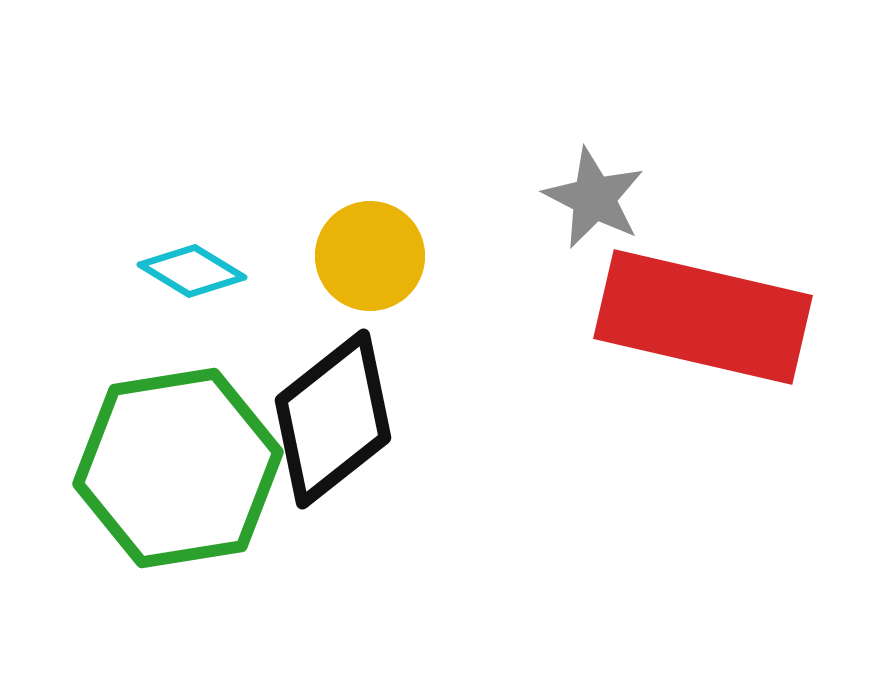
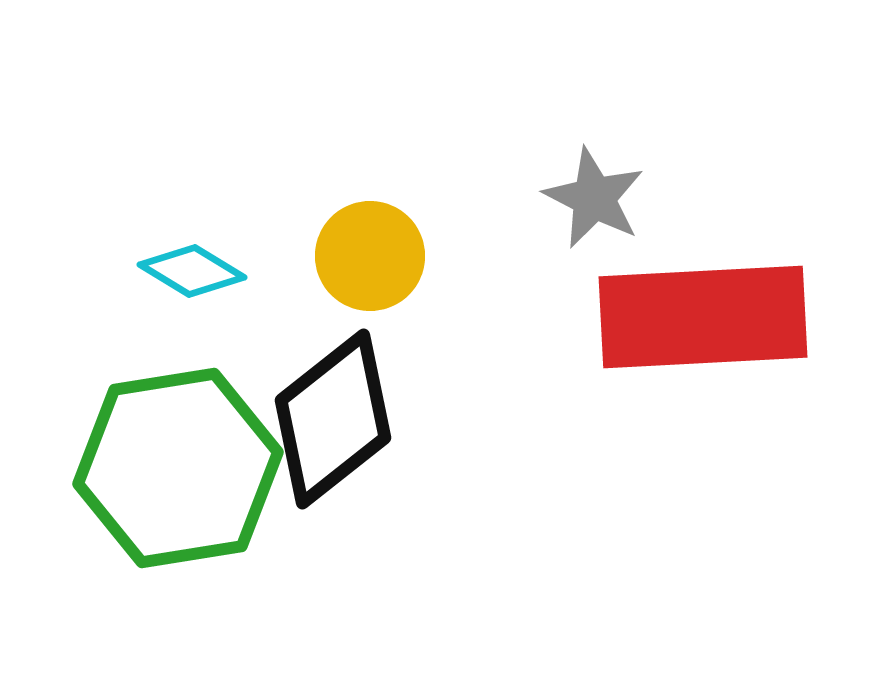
red rectangle: rotated 16 degrees counterclockwise
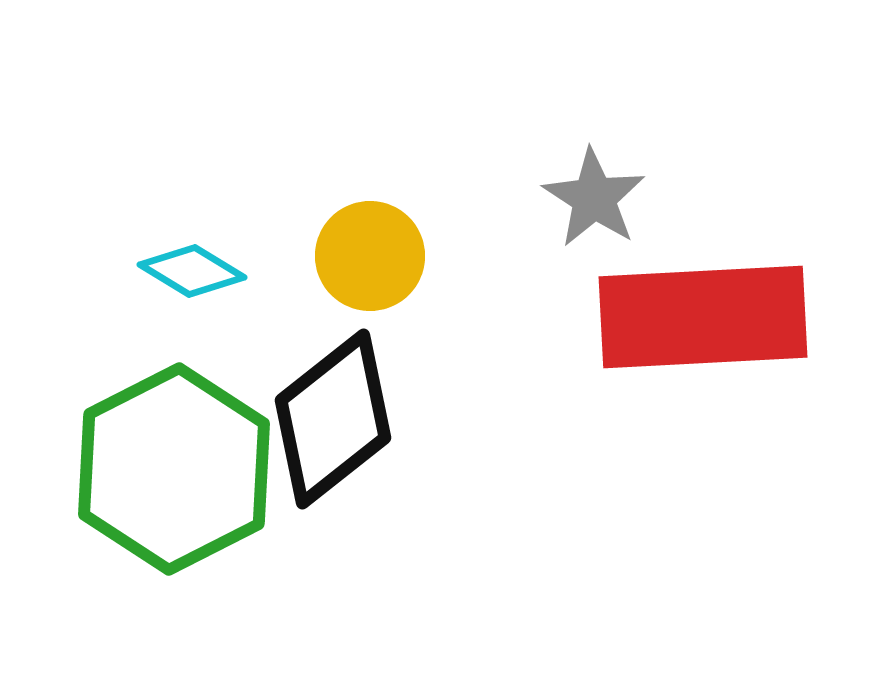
gray star: rotated 6 degrees clockwise
green hexagon: moved 4 px left, 1 px down; rotated 18 degrees counterclockwise
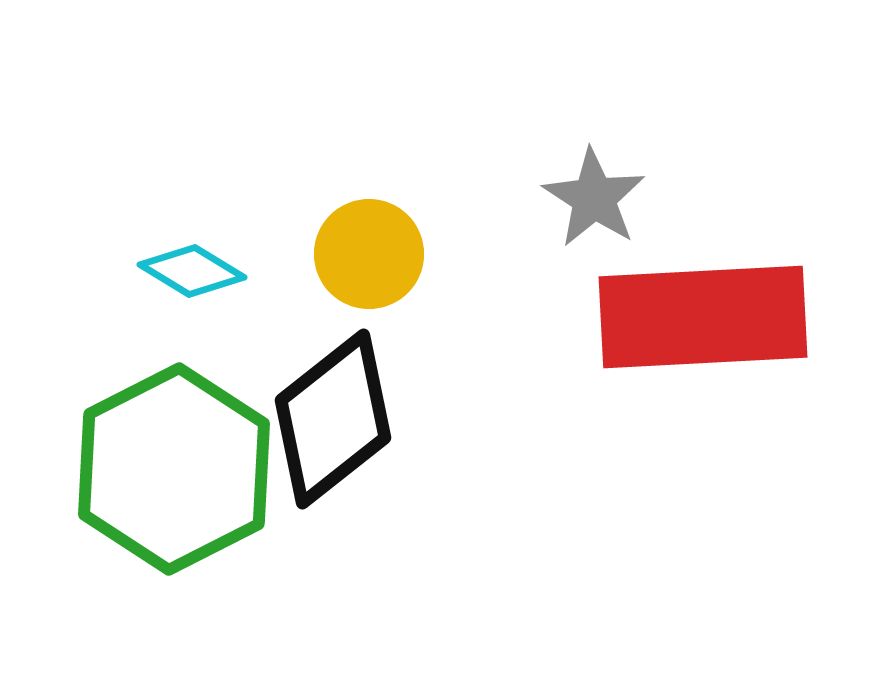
yellow circle: moved 1 px left, 2 px up
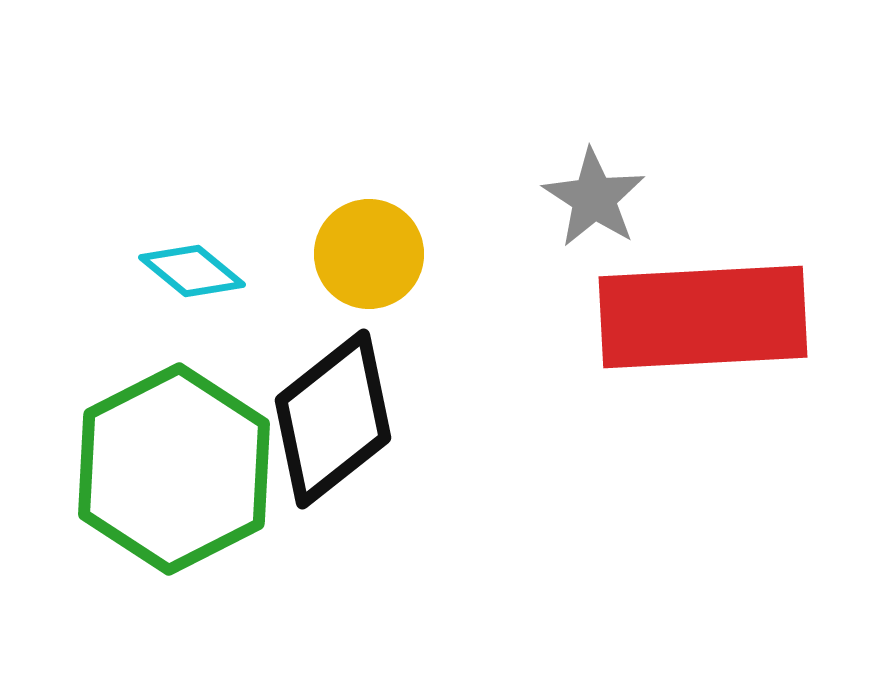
cyan diamond: rotated 8 degrees clockwise
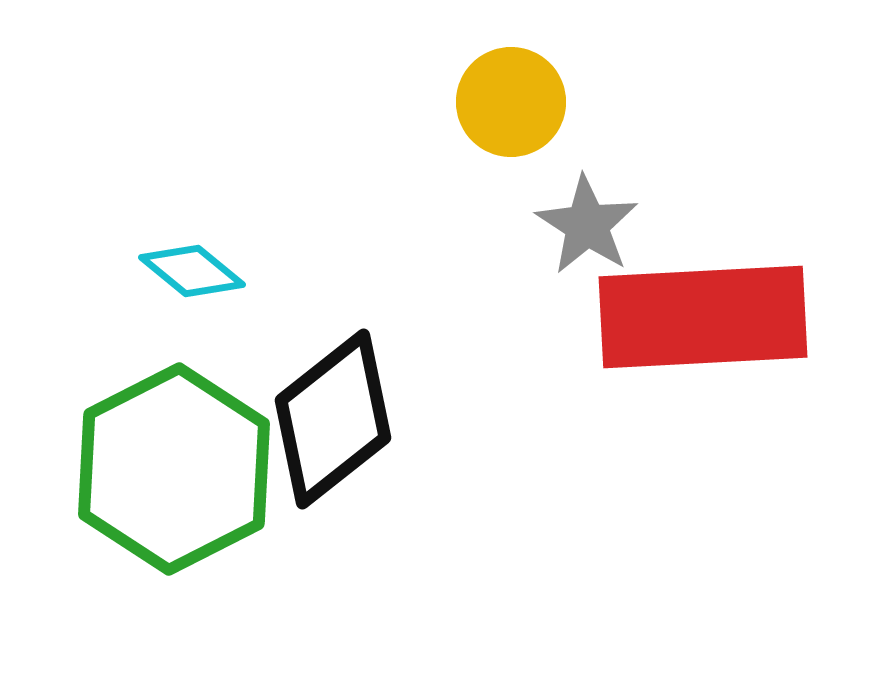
gray star: moved 7 px left, 27 px down
yellow circle: moved 142 px right, 152 px up
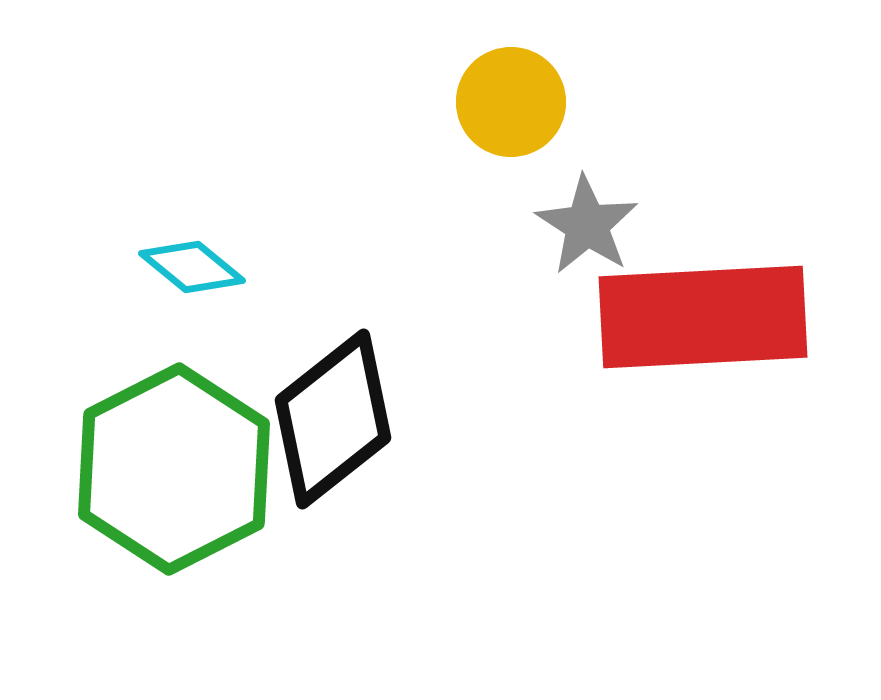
cyan diamond: moved 4 px up
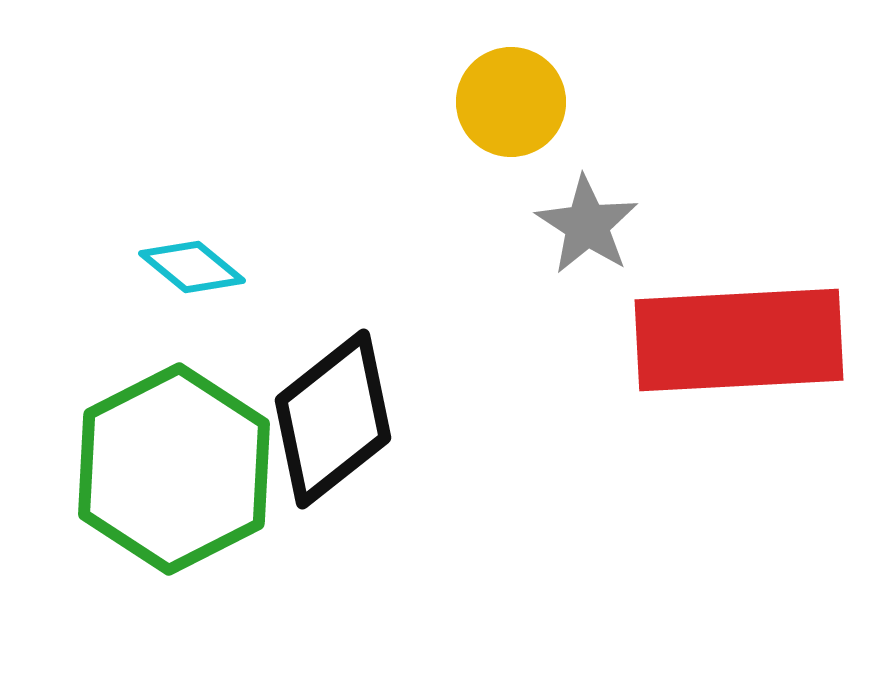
red rectangle: moved 36 px right, 23 px down
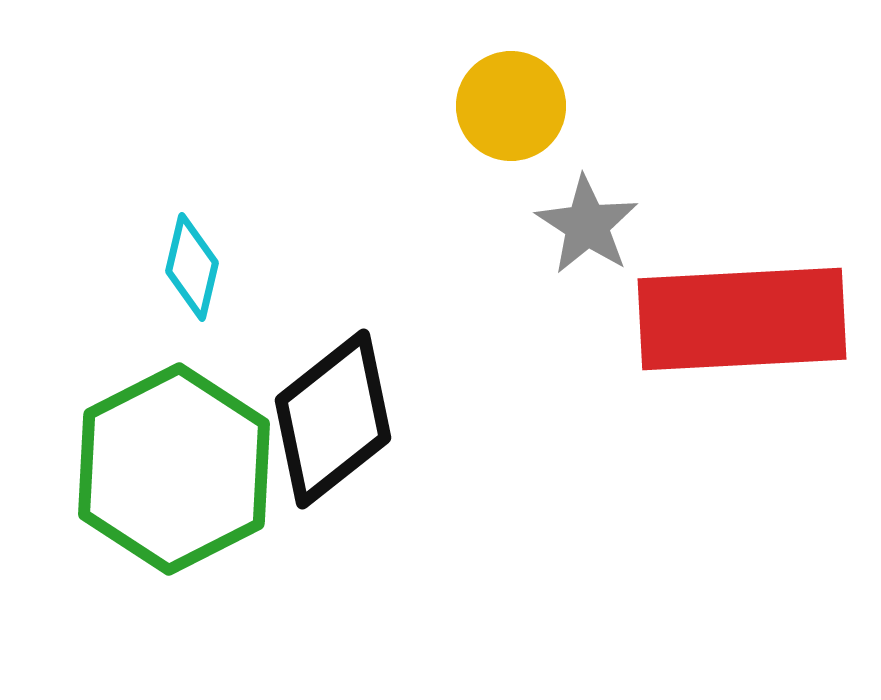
yellow circle: moved 4 px down
cyan diamond: rotated 64 degrees clockwise
red rectangle: moved 3 px right, 21 px up
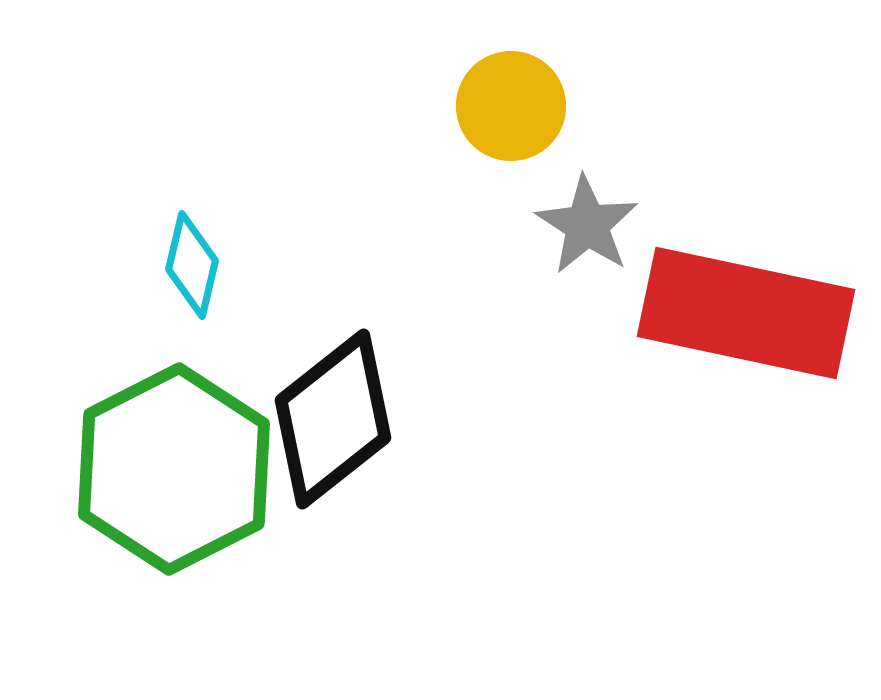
cyan diamond: moved 2 px up
red rectangle: moved 4 px right, 6 px up; rotated 15 degrees clockwise
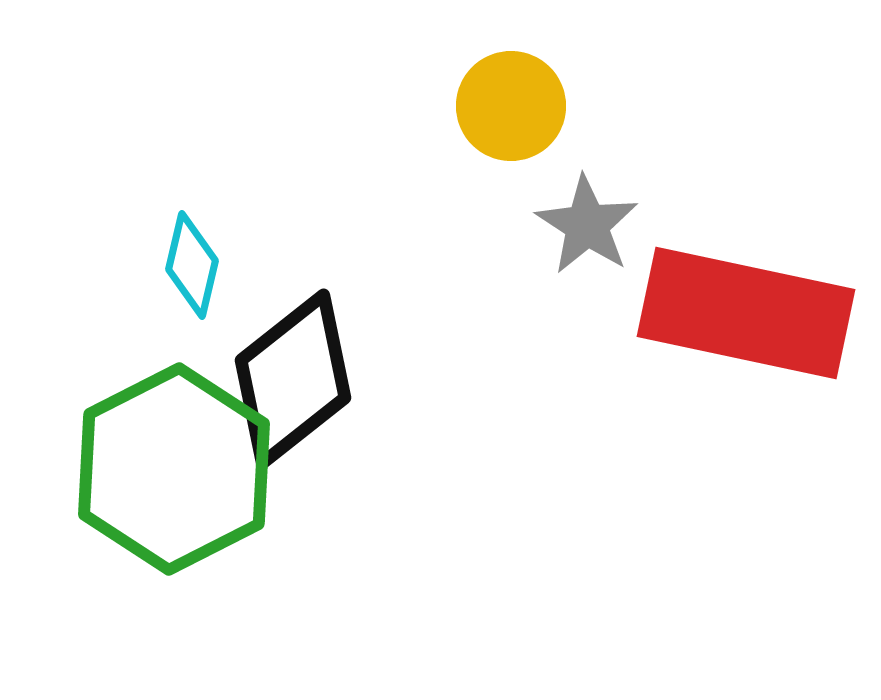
black diamond: moved 40 px left, 40 px up
